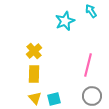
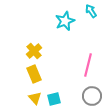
yellow rectangle: rotated 24 degrees counterclockwise
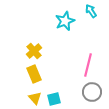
gray circle: moved 4 px up
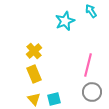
yellow triangle: moved 1 px left, 1 px down
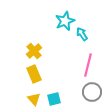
cyan arrow: moved 9 px left, 23 px down
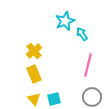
gray circle: moved 5 px down
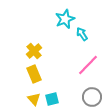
cyan star: moved 2 px up
pink line: rotated 30 degrees clockwise
cyan square: moved 2 px left
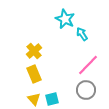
cyan star: rotated 24 degrees counterclockwise
gray circle: moved 6 px left, 7 px up
